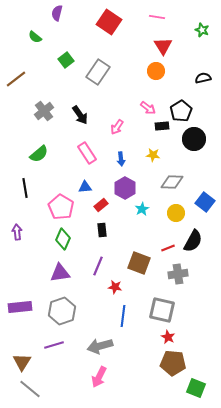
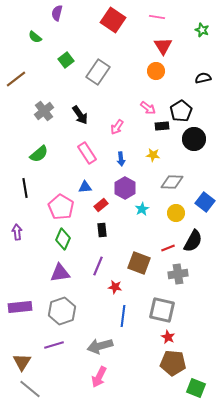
red square at (109, 22): moved 4 px right, 2 px up
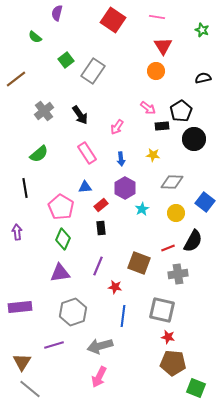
gray rectangle at (98, 72): moved 5 px left, 1 px up
black rectangle at (102, 230): moved 1 px left, 2 px up
gray hexagon at (62, 311): moved 11 px right, 1 px down
red star at (168, 337): rotated 16 degrees counterclockwise
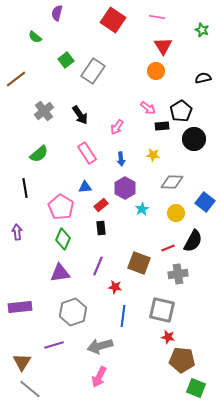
brown pentagon at (173, 363): moved 9 px right, 3 px up
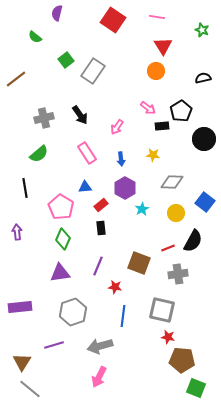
gray cross at (44, 111): moved 7 px down; rotated 24 degrees clockwise
black circle at (194, 139): moved 10 px right
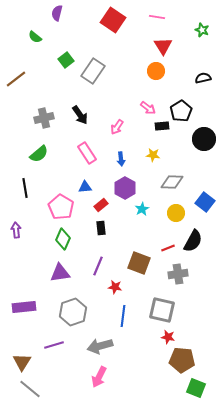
purple arrow at (17, 232): moved 1 px left, 2 px up
purple rectangle at (20, 307): moved 4 px right
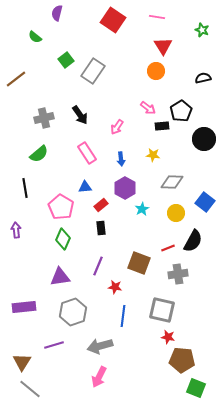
purple triangle at (60, 273): moved 4 px down
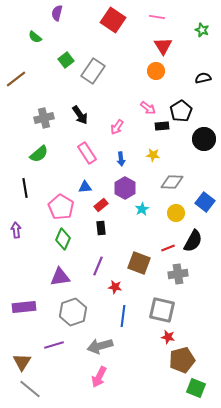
brown pentagon at (182, 360): rotated 20 degrees counterclockwise
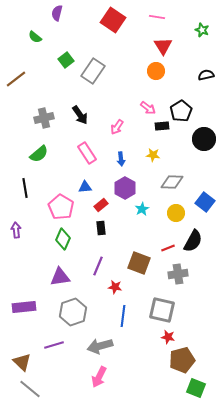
black semicircle at (203, 78): moved 3 px right, 3 px up
brown triangle at (22, 362): rotated 18 degrees counterclockwise
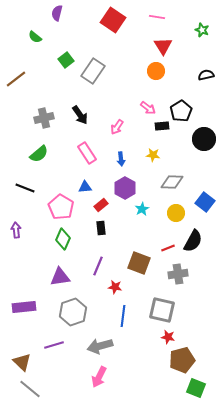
black line at (25, 188): rotated 60 degrees counterclockwise
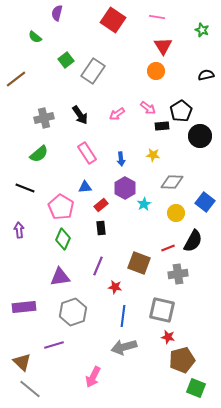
pink arrow at (117, 127): moved 13 px up; rotated 21 degrees clockwise
black circle at (204, 139): moved 4 px left, 3 px up
cyan star at (142, 209): moved 2 px right, 5 px up
purple arrow at (16, 230): moved 3 px right
gray arrow at (100, 346): moved 24 px right, 1 px down
pink arrow at (99, 377): moved 6 px left
